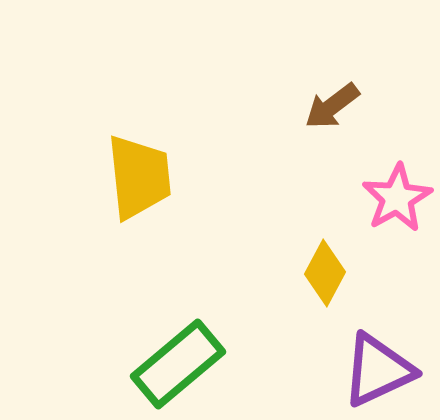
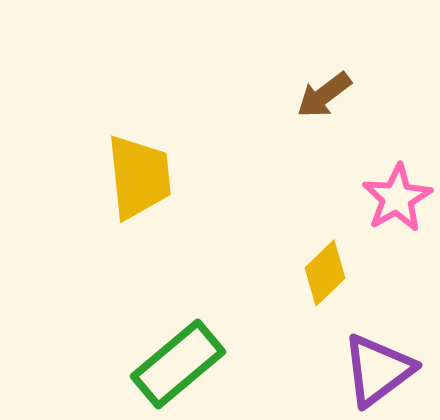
brown arrow: moved 8 px left, 11 px up
yellow diamond: rotated 18 degrees clockwise
purple triangle: rotated 12 degrees counterclockwise
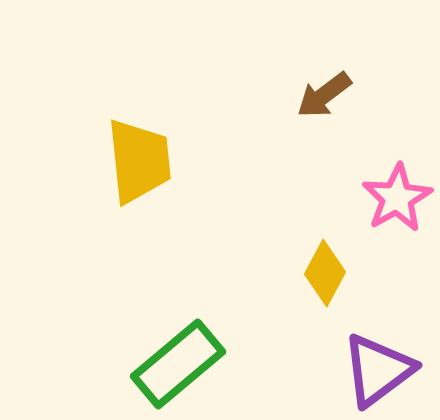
yellow trapezoid: moved 16 px up
yellow diamond: rotated 18 degrees counterclockwise
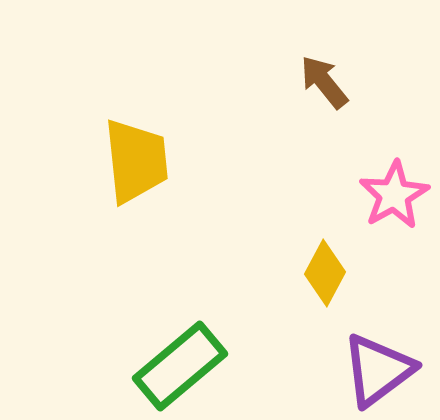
brown arrow: moved 13 px up; rotated 88 degrees clockwise
yellow trapezoid: moved 3 px left
pink star: moved 3 px left, 3 px up
green rectangle: moved 2 px right, 2 px down
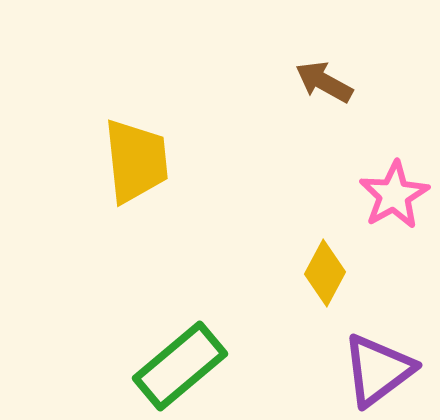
brown arrow: rotated 22 degrees counterclockwise
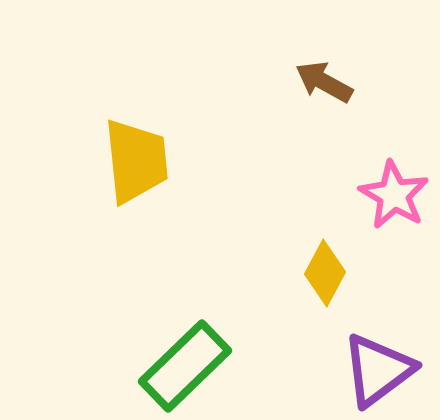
pink star: rotated 12 degrees counterclockwise
green rectangle: moved 5 px right; rotated 4 degrees counterclockwise
